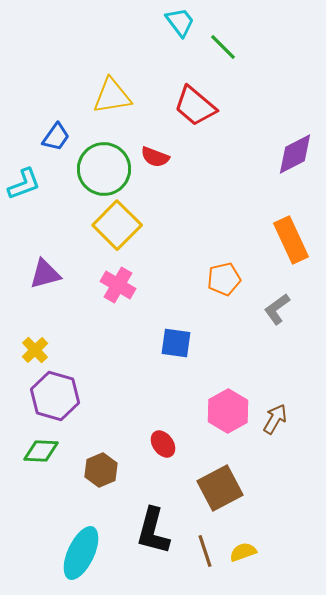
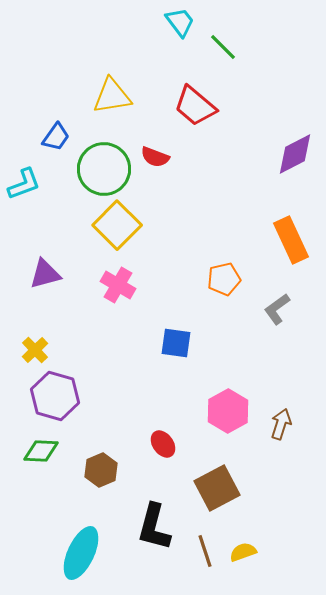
brown arrow: moved 6 px right, 5 px down; rotated 12 degrees counterclockwise
brown square: moved 3 px left
black L-shape: moved 1 px right, 4 px up
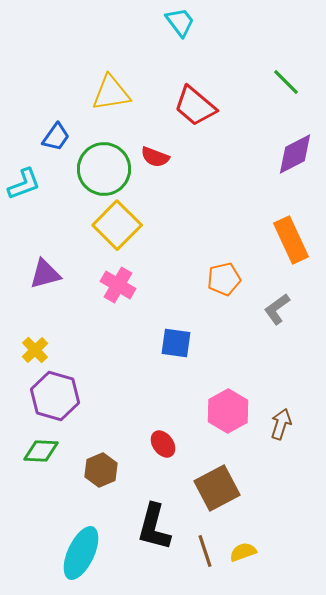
green line: moved 63 px right, 35 px down
yellow triangle: moved 1 px left, 3 px up
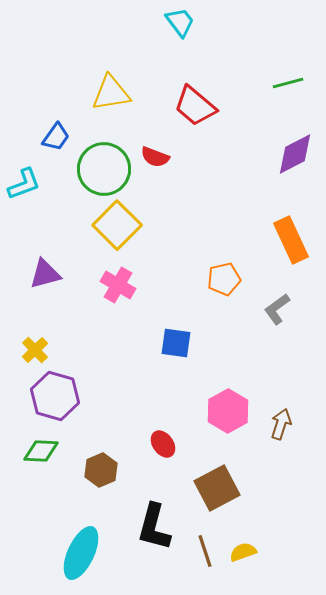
green line: moved 2 px right, 1 px down; rotated 60 degrees counterclockwise
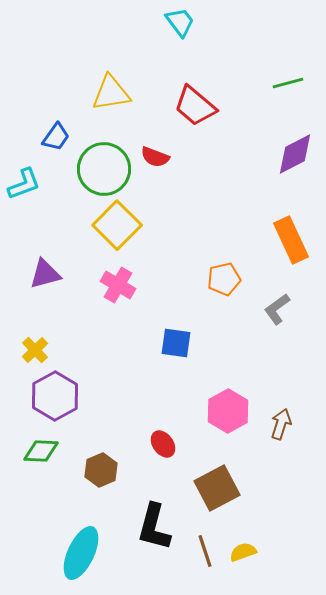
purple hexagon: rotated 15 degrees clockwise
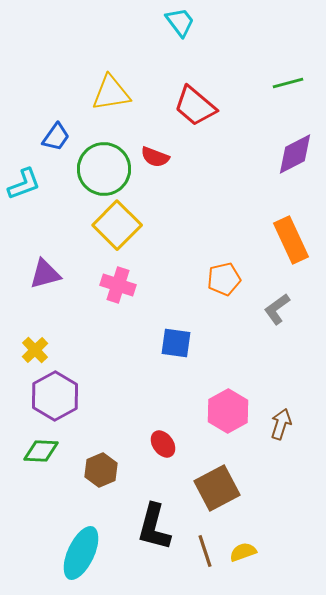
pink cross: rotated 12 degrees counterclockwise
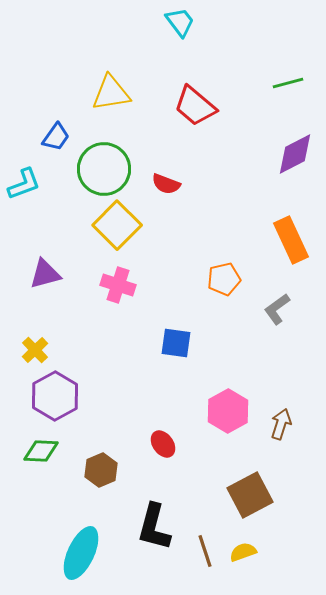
red semicircle: moved 11 px right, 27 px down
brown square: moved 33 px right, 7 px down
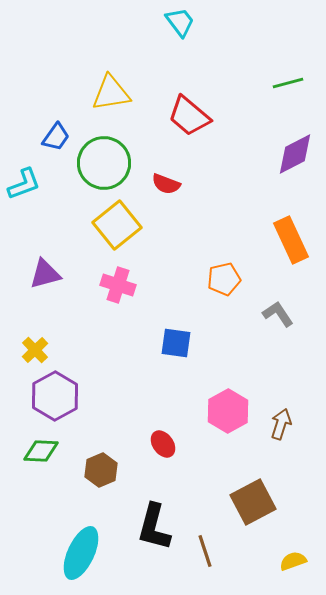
red trapezoid: moved 6 px left, 10 px down
green circle: moved 6 px up
yellow square: rotated 6 degrees clockwise
gray L-shape: moved 1 px right, 5 px down; rotated 92 degrees clockwise
brown square: moved 3 px right, 7 px down
yellow semicircle: moved 50 px right, 9 px down
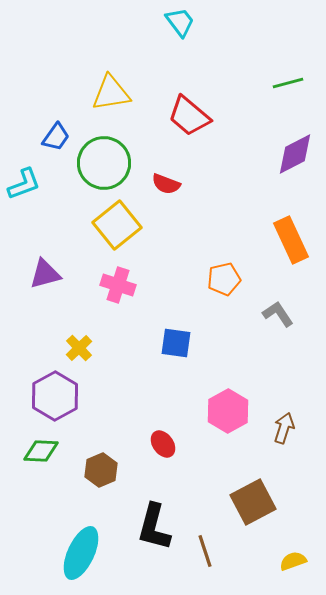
yellow cross: moved 44 px right, 2 px up
brown arrow: moved 3 px right, 4 px down
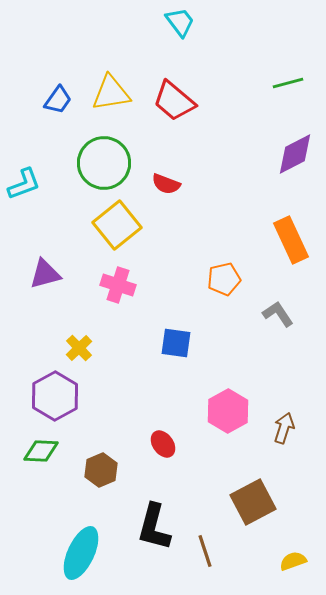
red trapezoid: moved 15 px left, 15 px up
blue trapezoid: moved 2 px right, 37 px up
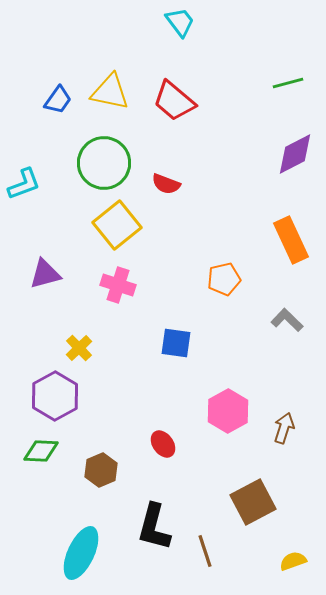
yellow triangle: moved 1 px left, 1 px up; rotated 21 degrees clockwise
gray L-shape: moved 9 px right, 6 px down; rotated 12 degrees counterclockwise
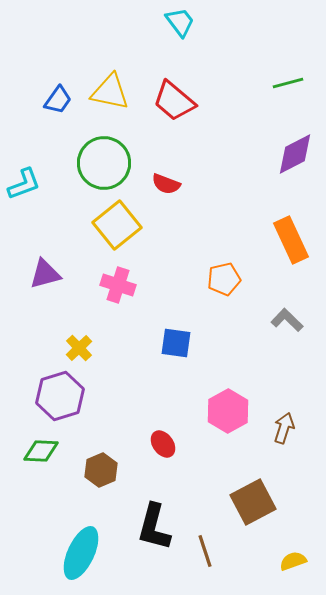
purple hexagon: moved 5 px right; rotated 12 degrees clockwise
